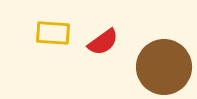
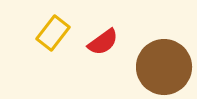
yellow rectangle: rotated 56 degrees counterclockwise
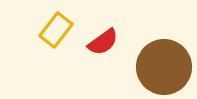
yellow rectangle: moved 3 px right, 3 px up
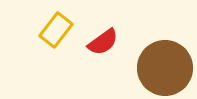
brown circle: moved 1 px right, 1 px down
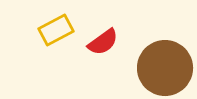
yellow rectangle: rotated 24 degrees clockwise
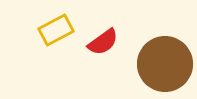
brown circle: moved 4 px up
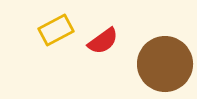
red semicircle: moved 1 px up
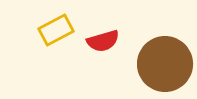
red semicircle: rotated 20 degrees clockwise
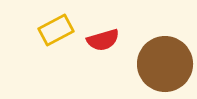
red semicircle: moved 1 px up
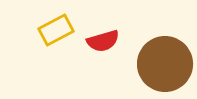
red semicircle: moved 1 px down
